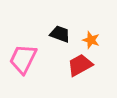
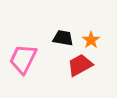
black trapezoid: moved 3 px right, 4 px down; rotated 10 degrees counterclockwise
orange star: rotated 18 degrees clockwise
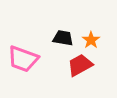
pink trapezoid: rotated 96 degrees counterclockwise
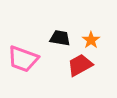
black trapezoid: moved 3 px left
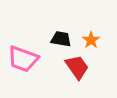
black trapezoid: moved 1 px right, 1 px down
red trapezoid: moved 3 px left, 2 px down; rotated 84 degrees clockwise
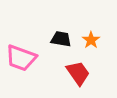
pink trapezoid: moved 2 px left, 1 px up
red trapezoid: moved 1 px right, 6 px down
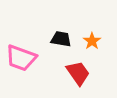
orange star: moved 1 px right, 1 px down
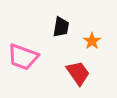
black trapezoid: moved 12 px up; rotated 90 degrees clockwise
pink trapezoid: moved 2 px right, 1 px up
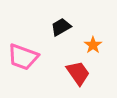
black trapezoid: rotated 130 degrees counterclockwise
orange star: moved 1 px right, 4 px down
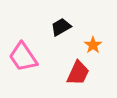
pink trapezoid: rotated 36 degrees clockwise
red trapezoid: rotated 60 degrees clockwise
